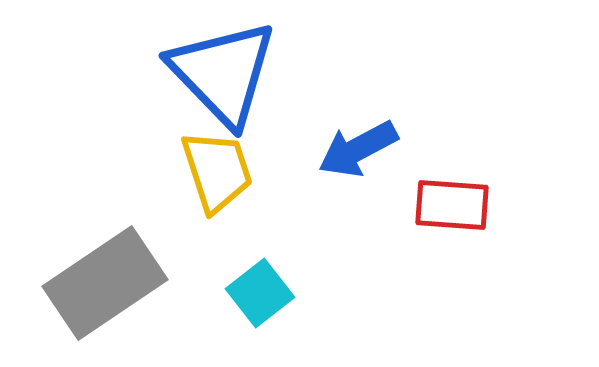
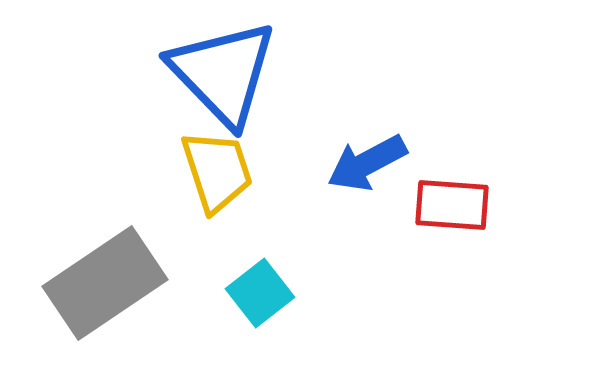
blue arrow: moved 9 px right, 14 px down
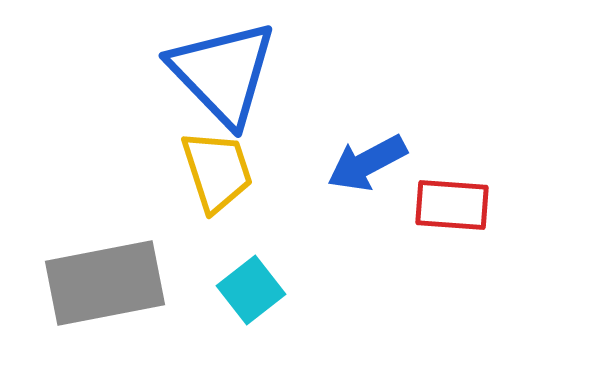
gray rectangle: rotated 23 degrees clockwise
cyan square: moved 9 px left, 3 px up
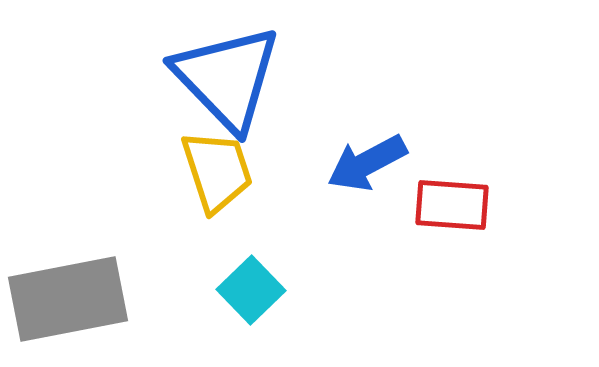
blue triangle: moved 4 px right, 5 px down
gray rectangle: moved 37 px left, 16 px down
cyan square: rotated 6 degrees counterclockwise
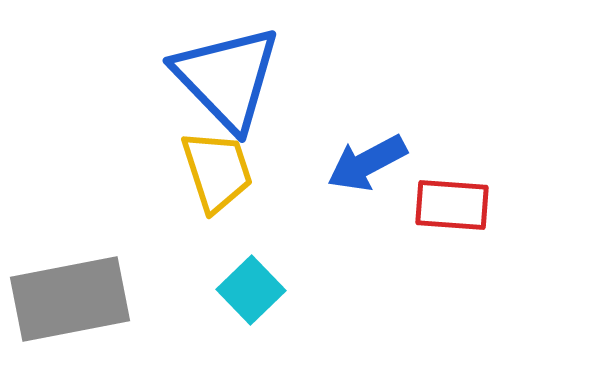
gray rectangle: moved 2 px right
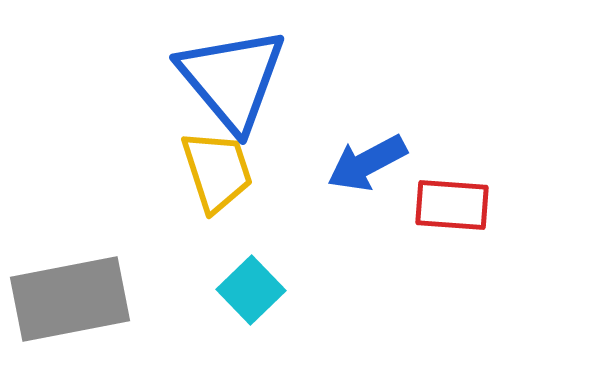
blue triangle: moved 5 px right, 1 px down; rotated 4 degrees clockwise
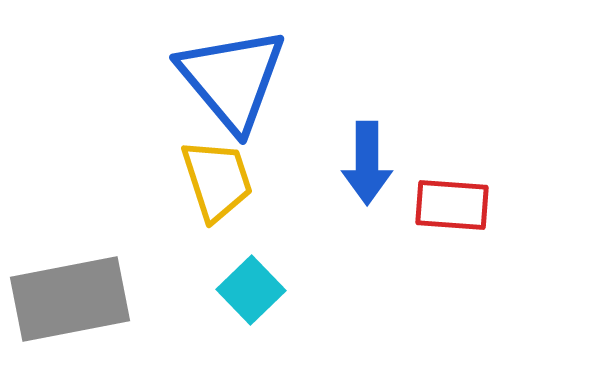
blue arrow: rotated 62 degrees counterclockwise
yellow trapezoid: moved 9 px down
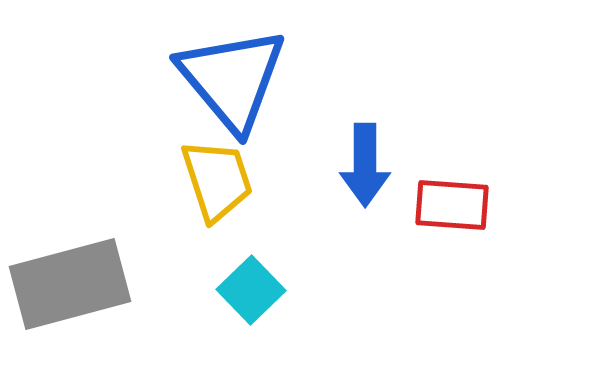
blue arrow: moved 2 px left, 2 px down
gray rectangle: moved 15 px up; rotated 4 degrees counterclockwise
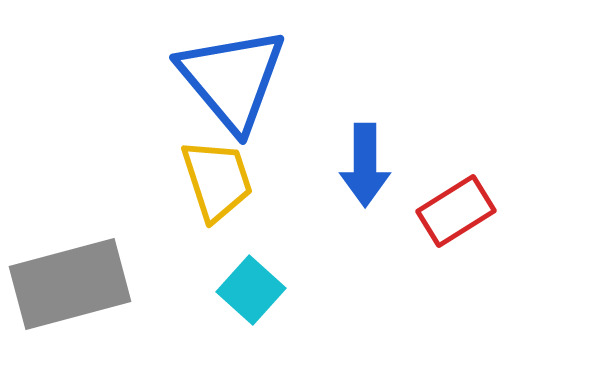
red rectangle: moved 4 px right, 6 px down; rotated 36 degrees counterclockwise
cyan square: rotated 4 degrees counterclockwise
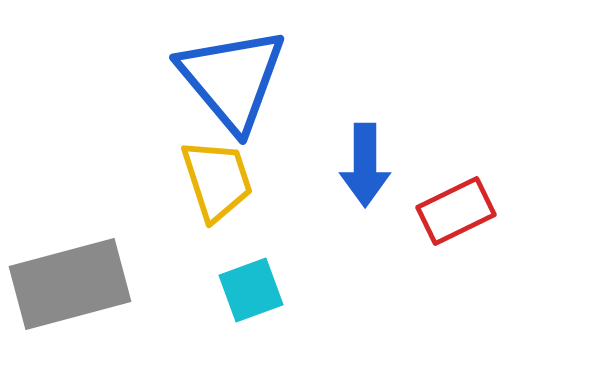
red rectangle: rotated 6 degrees clockwise
cyan square: rotated 28 degrees clockwise
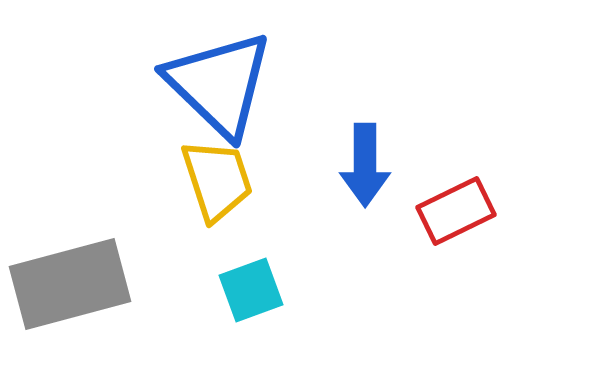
blue triangle: moved 13 px left, 5 px down; rotated 6 degrees counterclockwise
